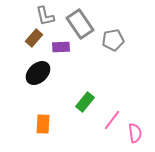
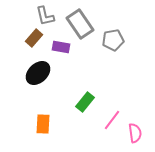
purple rectangle: rotated 12 degrees clockwise
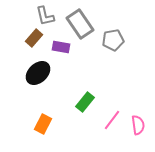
orange rectangle: rotated 24 degrees clockwise
pink semicircle: moved 3 px right, 8 px up
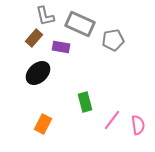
gray rectangle: rotated 32 degrees counterclockwise
green rectangle: rotated 54 degrees counterclockwise
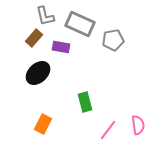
pink line: moved 4 px left, 10 px down
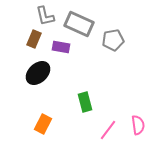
gray rectangle: moved 1 px left
brown rectangle: moved 1 px down; rotated 18 degrees counterclockwise
